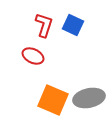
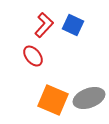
red L-shape: rotated 25 degrees clockwise
red ellipse: rotated 25 degrees clockwise
gray ellipse: rotated 8 degrees counterclockwise
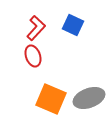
red L-shape: moved 8 px left, 3 px down
red ellipse: rotated 20 degrees clockwise
orange square: moved 2 px left, 1 px up
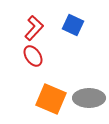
red L-shape: moved 2 px left
red ellipse: rotated 15 degrees counterclockwise
gray ellipse: rotated 20 degrees clockwise
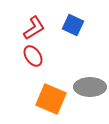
red L-shape: rotated 15 degrees clockwise
gray ellipse: moved 1 px right, 11 px up
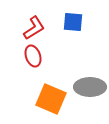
blue square: moved 3 px up; rotated 20 degrees counterclockwise
red ellipse: rotated 15 degrees clockwise
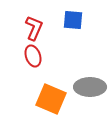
blue square: moved 2 px up
red L-shape: rotated 35 degrees counterclockwise
